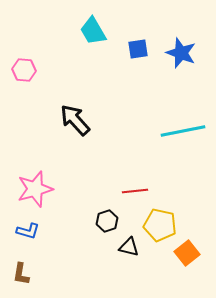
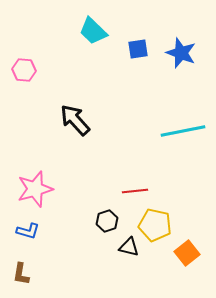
cyan trapezoid: rotated 16 degrees counterclockwise
yellow pentagon: moved 5 px left
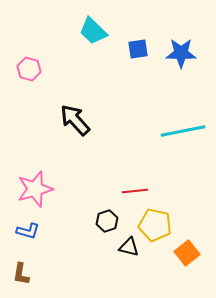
blue star: rotated 20 degrees counterclockwise
pink hexagon: moved 5 px right, 1 px up; rotated 10 degrees clockwise
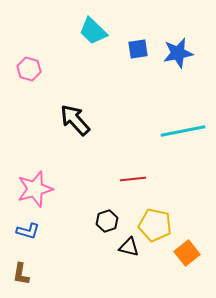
blue star: moved 3 px left; rotated 12 degrees counterclockwise
red line: moved 2 px left, 12 px up
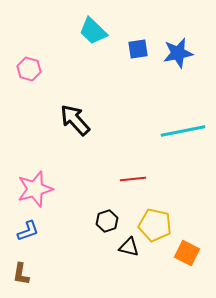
blue L-shape: rotated 35 degrees counterclockwise
orange square: rotated 25 degrees counterclockwise
